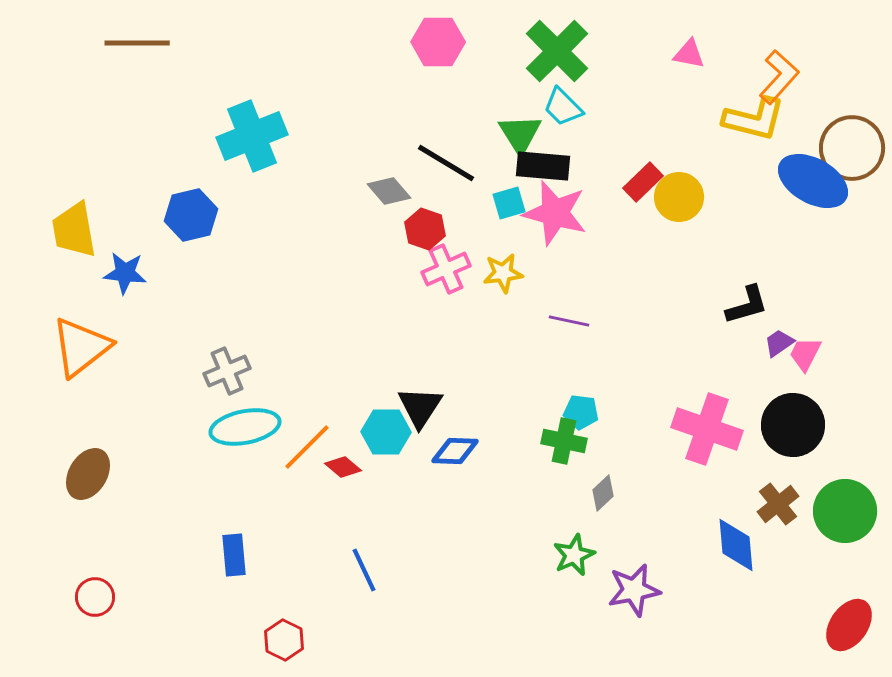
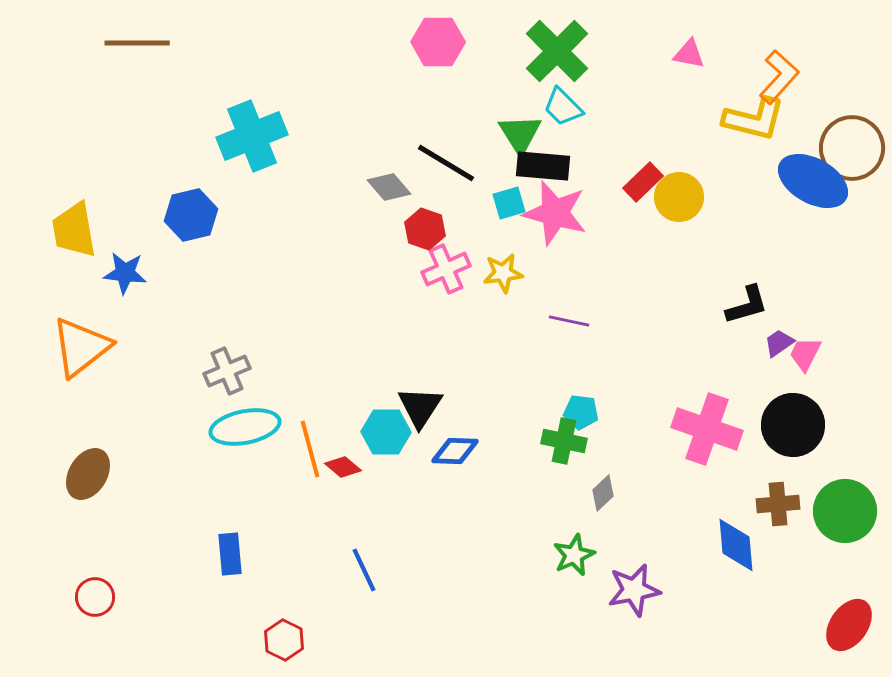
gray diamond at (389, 191): moved 4 px up
orange line at (307, 447): moved 3 px right, 2 px down; rotated 60 degrees counterclockwise
brown cross at (778, 504): rotated 33 degrees clockwise
blue rectangle at (234, 555): moved 4 px left, 1 px up
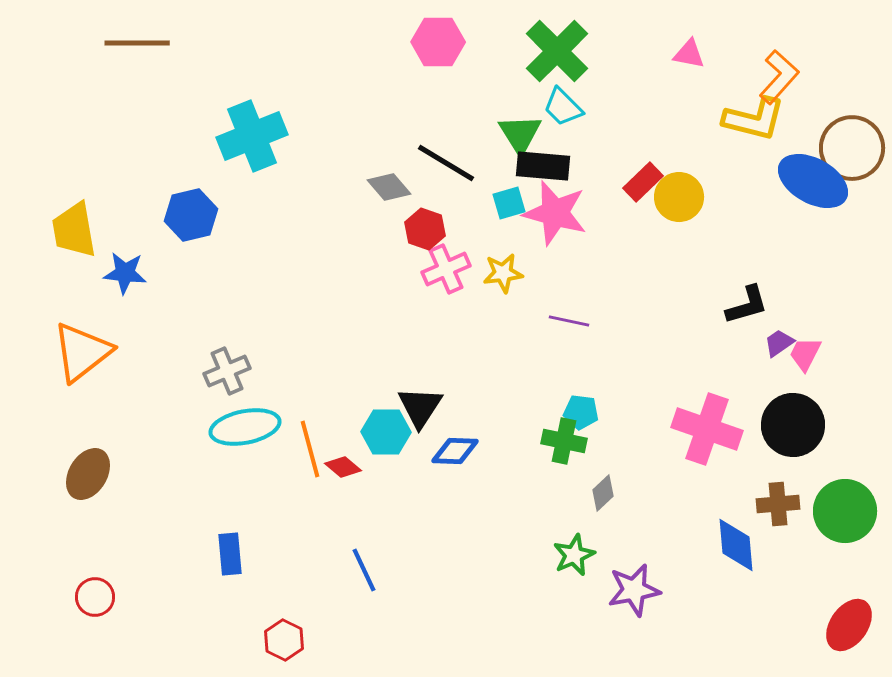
orange triangle at (81, 347): moved 1 px right, 5 px down
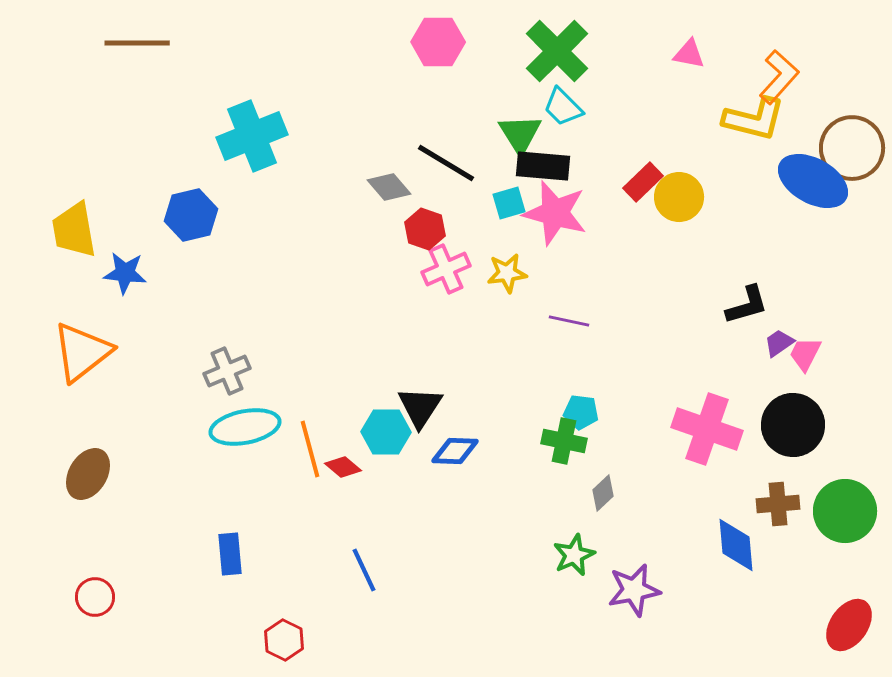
yellow star at (503, 273): moved 4 px right
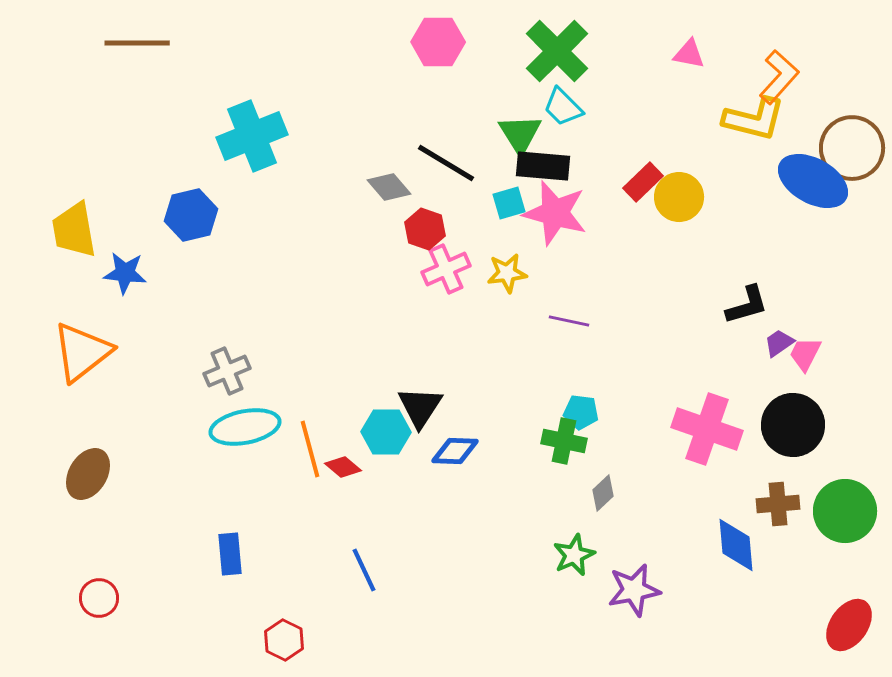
red circle at (95, 597): moved 4 px right, 1 px down
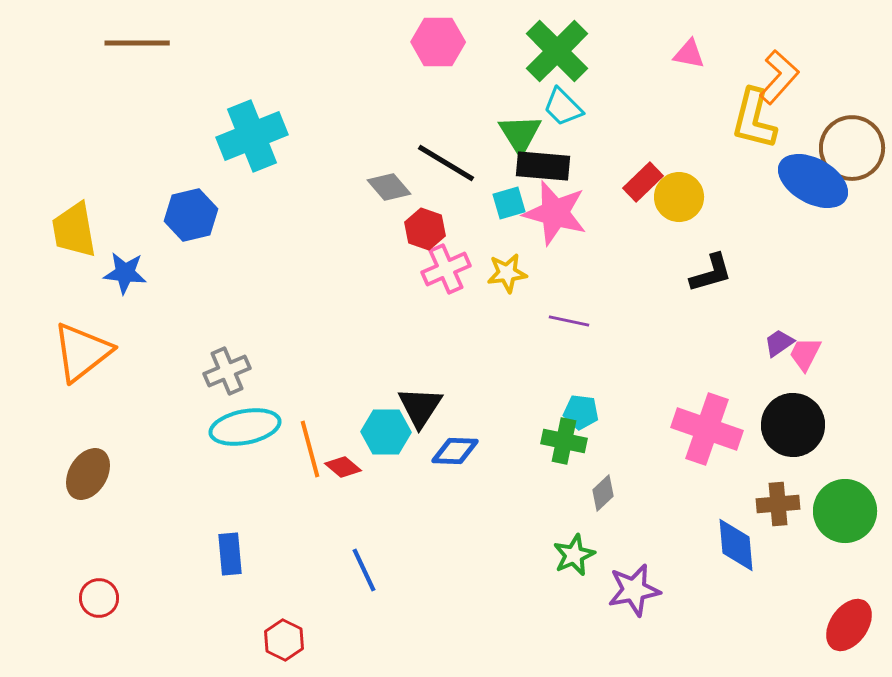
yellow L-shape at (754, 119): rotated 90 degrees clockwise
black L-shape at (747, 305): moved 36 px left, 32 px up
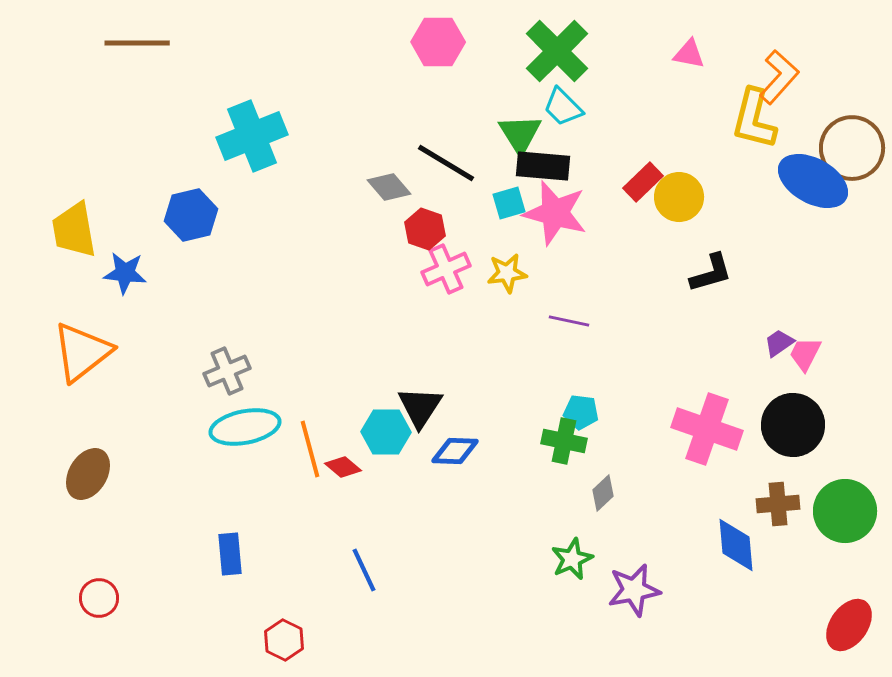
green star at (574, 555): moved 2 px left, 4 px down
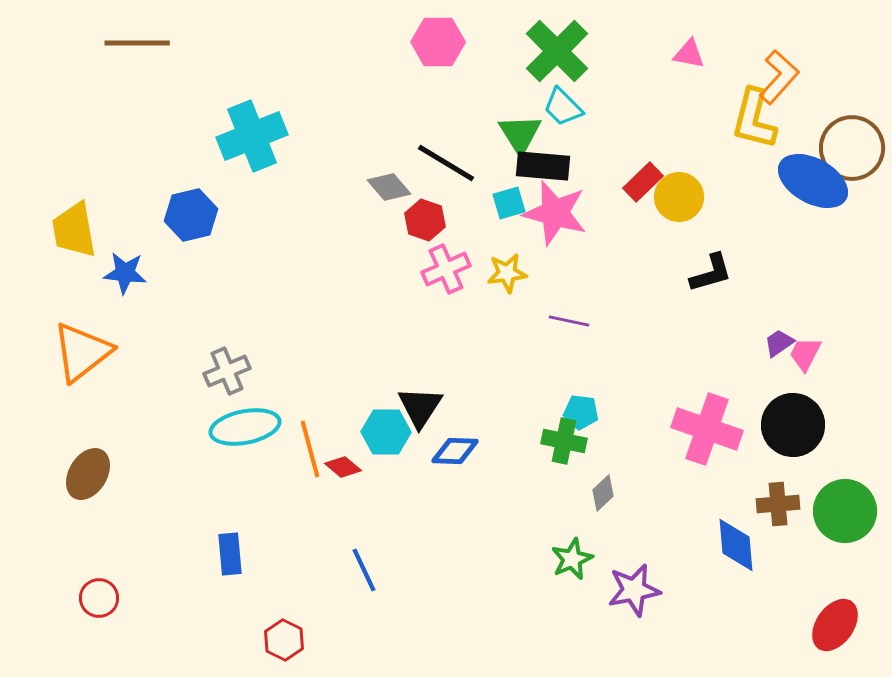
red hexagon at (425, 229): moved 9 px up
red ellipse at (849, 625): moved 14 px left
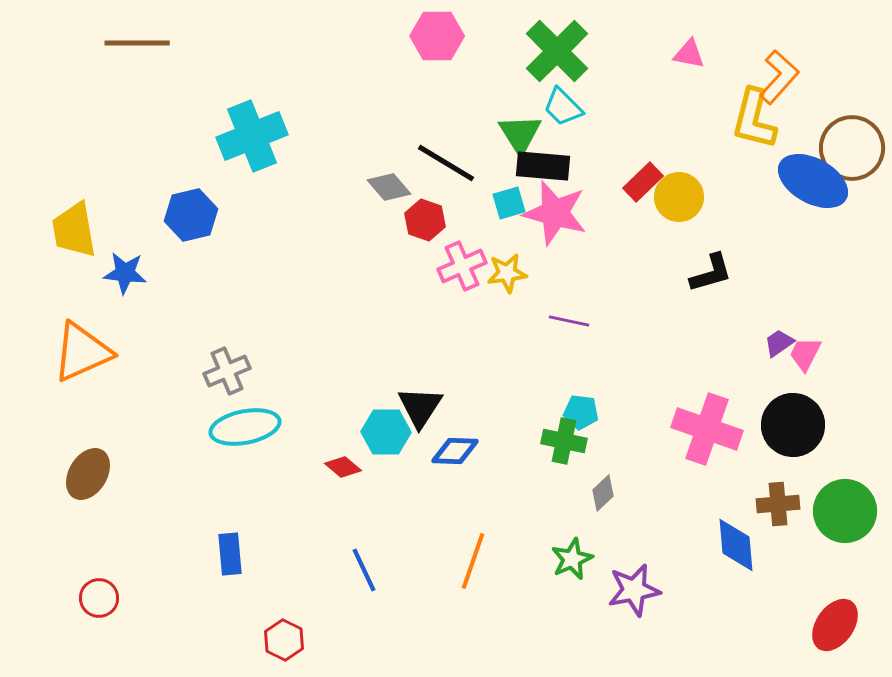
pink hexagon at (438, 42): moved 1 px left, 6 px up
pink cross at (446, 269): moved 16 px right, 3 px up
orange triangle at (82, 352): rotated 14 degrees clockwise
orange line at (310, 449): moved 163 px right, 112 px down; rotated 34 degrees clockwise
